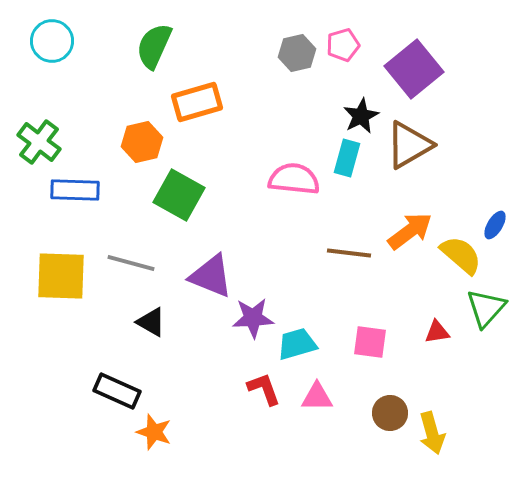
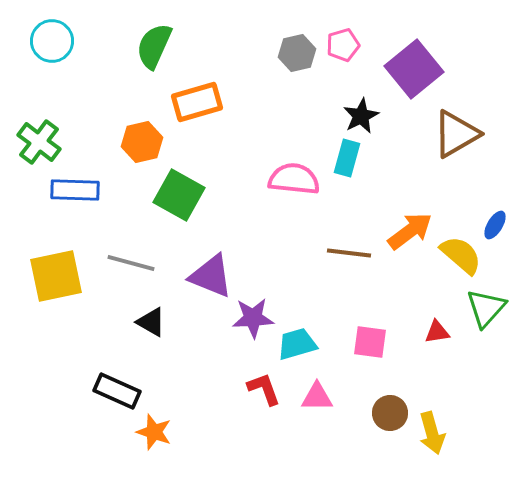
brown triangle: moved 47 px right, 11 px up
yellow square: moved 5 px left; rotated 14 degrees counterclockwise
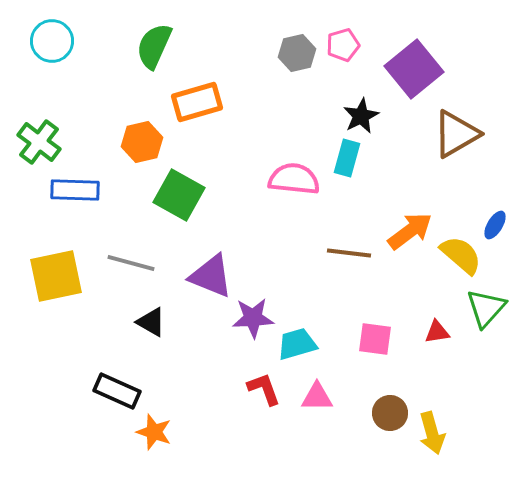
pink square: moved 5 px right, 3 px up
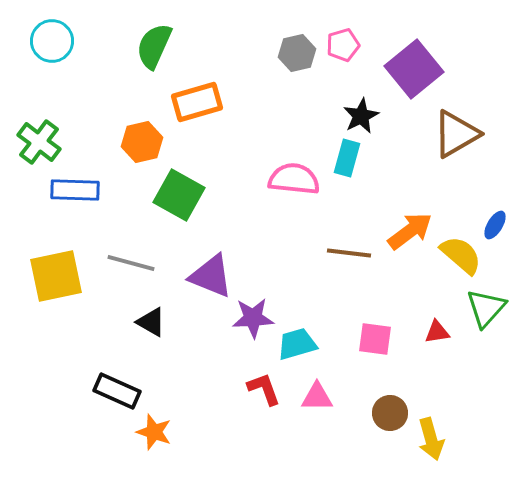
yellow arrow: moved 1 px left, 6 px down
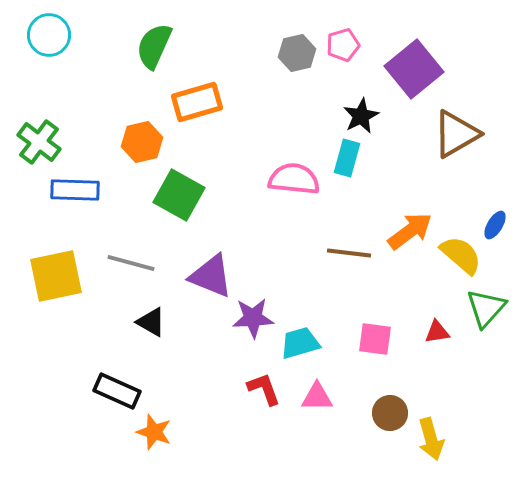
cyan circle: moved 3 px left, 6 px up
cyan trapezoid: moved 3 px right, 1 px up
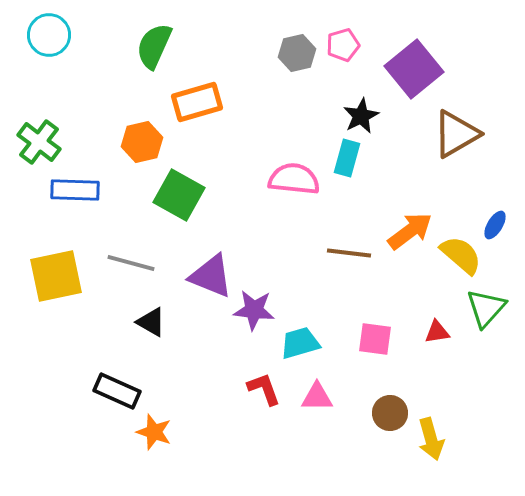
purple star: moved 1 px right, 8 px up; rotated 9 degrees clockwise
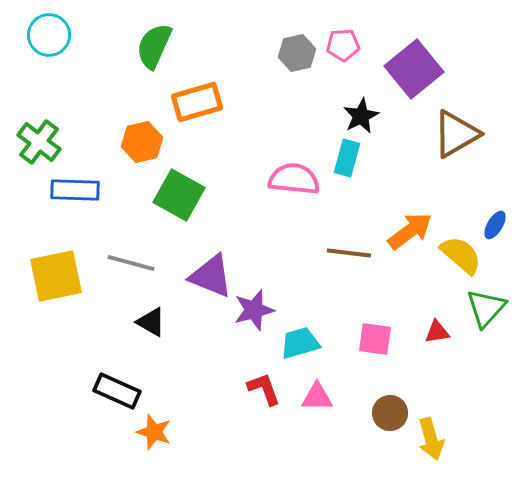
pink pentagon: rotated 12 degrees clockwise
purple star: rotated 21 degrees counterclockwise
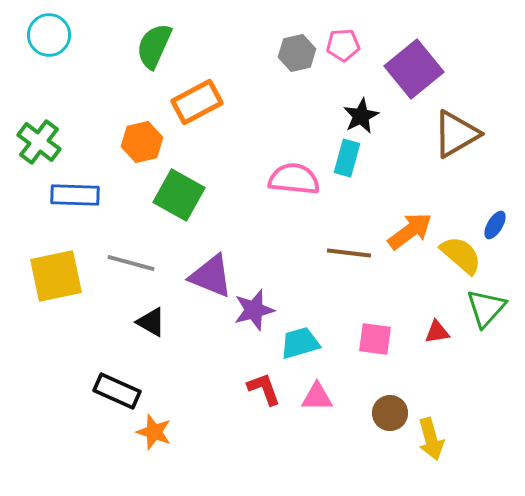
orange rectangle: rotated 12 degrees counterclockwise
blue rectangle: moved 5 px down
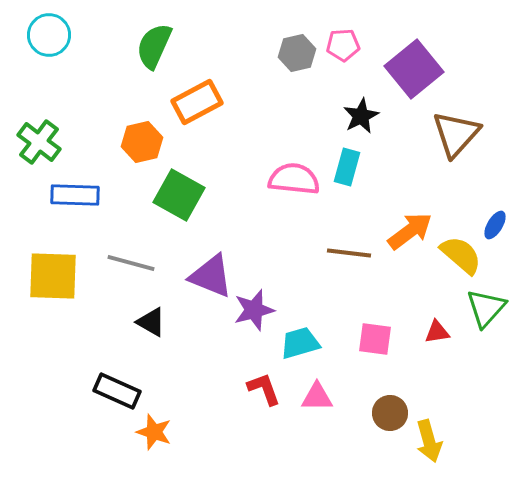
brown triangle: rotated 18 degrees counterclockwise
cyan rectangle: moved 9 px down
yellow square: moved 3 px left; rotated 14 degrees clockwise
yellow arrow: moved 2 px left, 2 px down
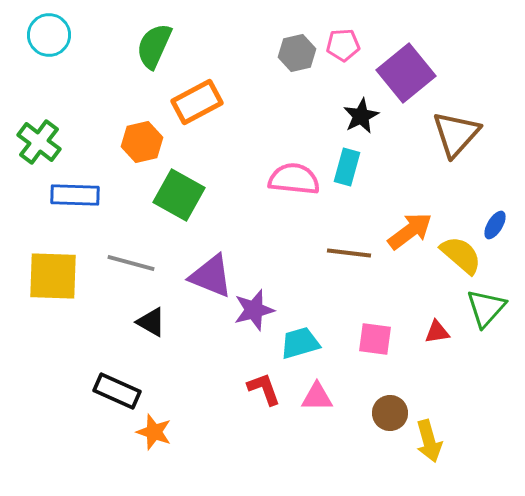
purple square: moved 8 px left, 4 px down
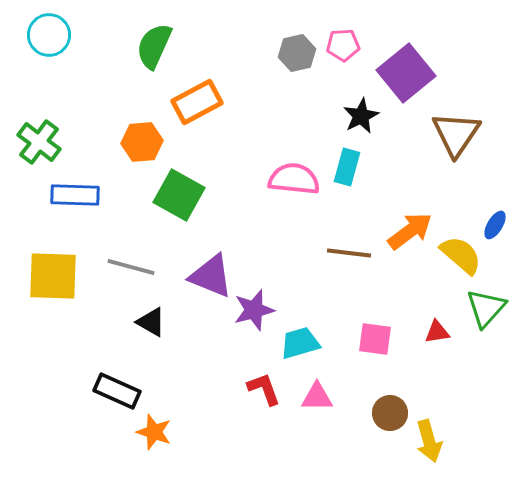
brown triangle: rotated 8 degrees counterclockwise
orange hexagon: rotated 9 degrees clockwise
gray line: moved 4 px down
